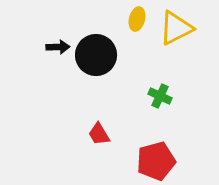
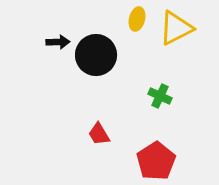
black arrow: moved 5 px up
red pentagon: rotated 18 degrees counterclockwise
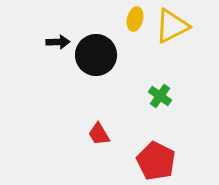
yellow ellipse: moved 2 px left
yellow triangle: moved 4 px left, 2 px up
green cross: rotated 10 degrees clockwise
red pentagon: rotated 12 degrees counterclockwise
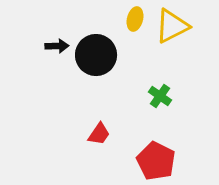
black arrow: moved 1 px left, 4 px down
red trapezoid: rotated 115 degrees counterclockwise
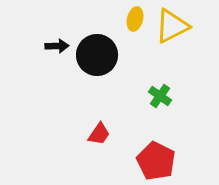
black circle: moved 1 px right
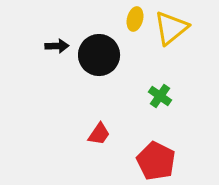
yellow triangle: moved 1 px left, 2 px down; rotated 12 degrees counterclockwise
black circle: moved 2 px right
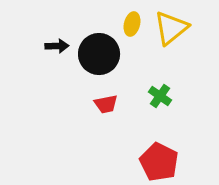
yellow ellipse: moved 3 px left, 5 px down
black circle: moved 1 px up
red trapezoid: moved 7 px right, 30 px up; rotated 45 degrees clockwise
red pentagon: moved 3 px right, 1 px down
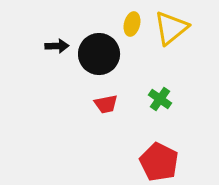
green cross: moved 3 px down
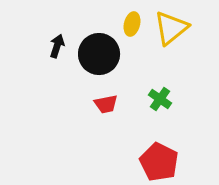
black arrow: rotated 70 degrees counterclockwise
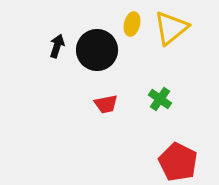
black circle: moved 2 px left, 4 px up
red pentagon: moved 19 px right
